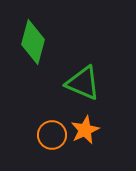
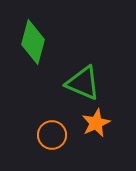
orange star: moved 11 px right, 7 px up
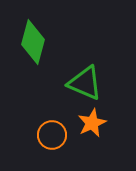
green triangle: moved 2 px right
orange star: moved 4 px left
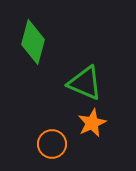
orange circle: moved 9 px down
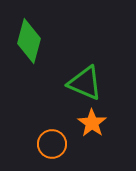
green diamond: moved 4 px left, 1 px up
orange star: rotated 12 degrees counterclockwise
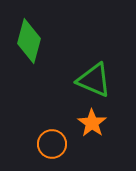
green triangle: moved 9 px right, 3 px up
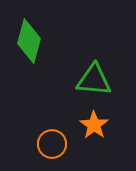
green triangle: rotated 18 degrees counterclockwise
orange star: moved 2 px right, 2 px down
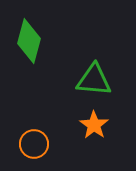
orange circle: moved 18 px left
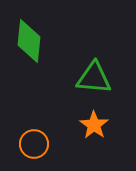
green diamond: rotated 9 degrees counterclockwise
green triangle: moved 2 px up
